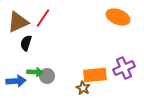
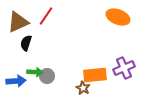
red line: moved 3 px right, 2 px up
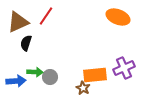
gray circle: moved 3 px right, 1 px down
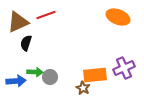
red line: moved 1 px up; rotated 36 degrees clockwise
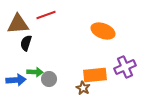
orange ellipse: moved 15 px left, 14 px down
brown triangle: moved 2 px down; rotated 20 degrees clockwise
purple cross: moved 1 px right, 1 px up
gray circle: moved 1 px left, 2 px down
blue arrow: moved 1 px up
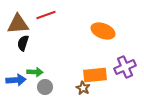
black semicircle: moved 3 px left
gray circle: moved 4 px left, 8 px down
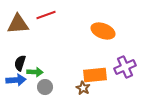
black semicircle: moved 3 px left, 20 px down
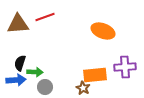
red line: moved 1 px left, 2 px down
purple cross: rotated 20 degrees clockwise
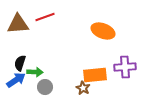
blue arrow: rotated 30 degrees counterclockwise
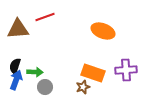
brown triangle: moved 5 px down
black semicircle: moved 5 px left, 3 px down
purple cross: moved 1 px right, 3 px down
orange rectangle: moved 2 px left, 2 px up; rotated 25 degrees clockwise
blue arrow: rotated 36 degrees counterclockwise
brown star: moved 1 px up; rotated 24 degrees clockwise
